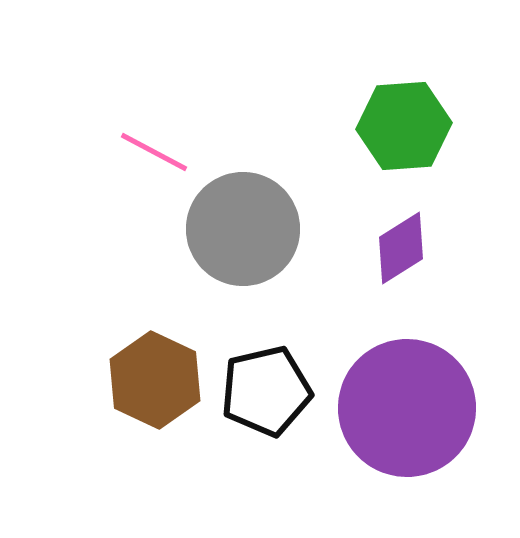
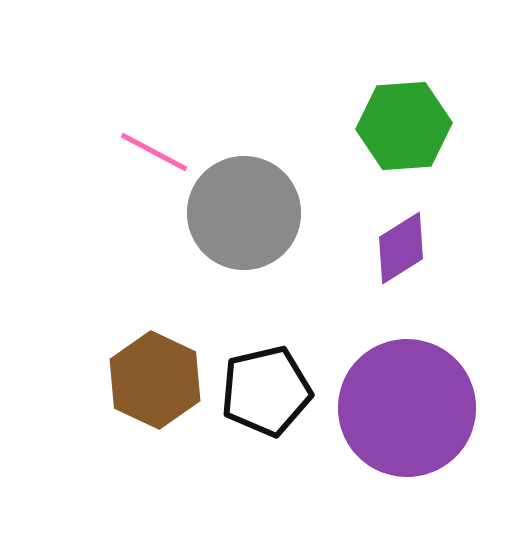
gray circle: moved 1 px right, 16 px up
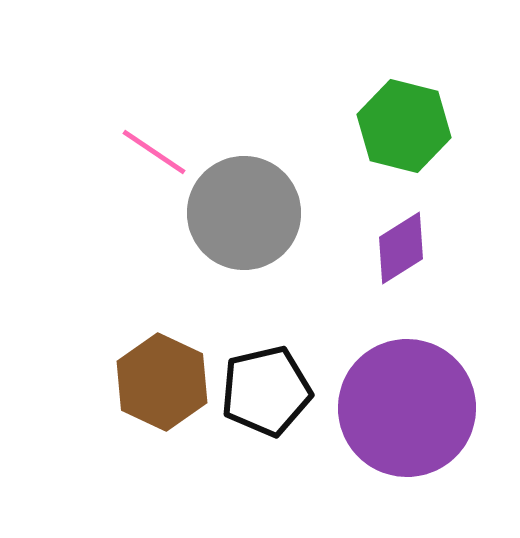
green hexagon: rotated 18 degrees clockwise
pink line: rotated 6 degrees clockwise
brown hexagon: moved 7 px right, 2 px down
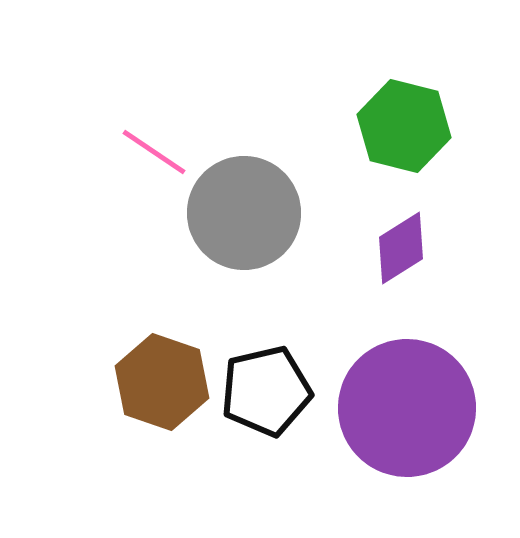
brown hexagon: rotated 6 degrees counterclockwise
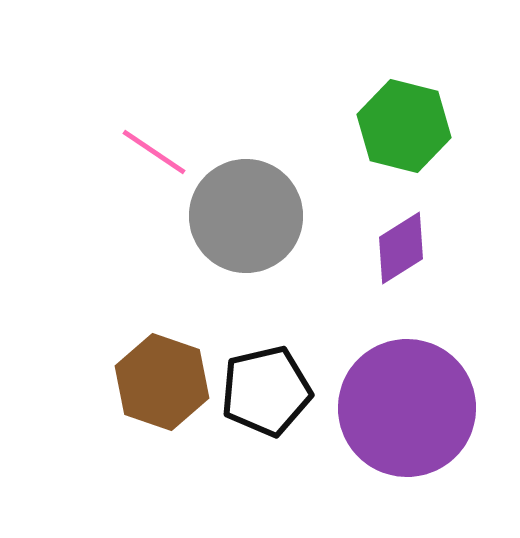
gray circle: moved 2 px right, 3 px down
